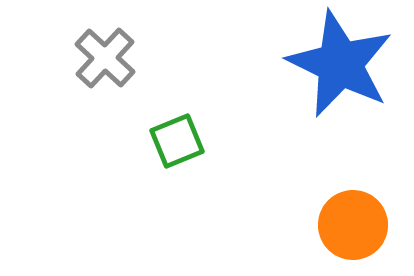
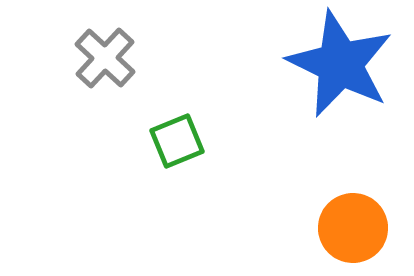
orange circle: moved 3 px down
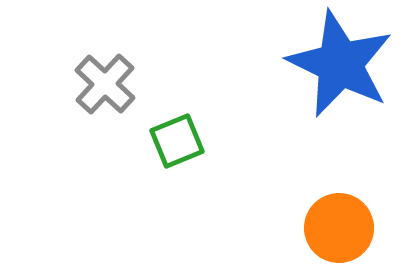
gray cross: moved 26 px down
orange circle: moved 14 px left
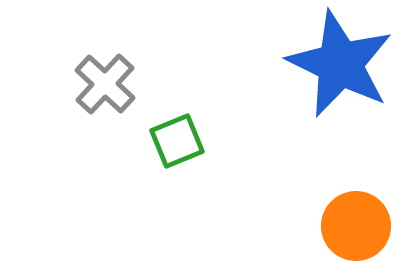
orange circle: moved 17 px right, 2 px up
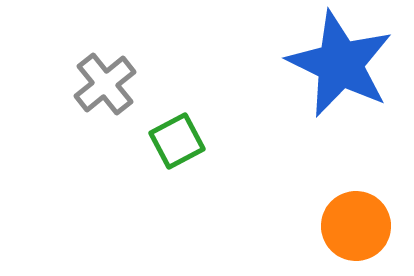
gray cross: rotated 8 degrees clockwise
green square: rotated 6 degrees counterclockwise
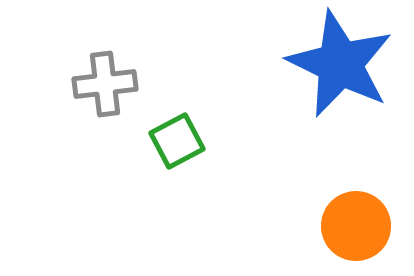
gray cross: rotated 32 degrees clockwise
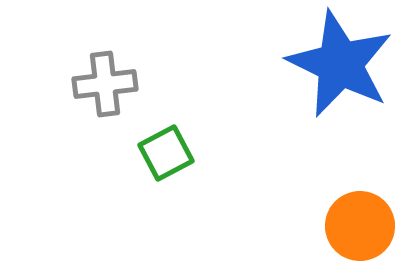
green square: moved 11 px left, 12 px down
orange circle: moved 4 px right
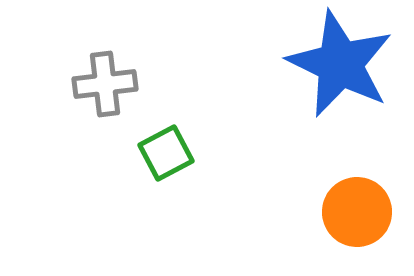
orange circle: moved 3 px left, 14 px up
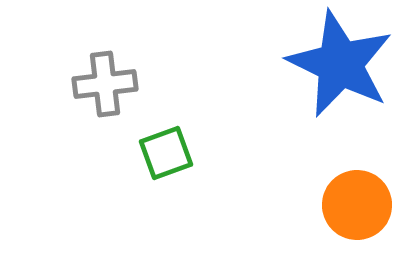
green square: rotated 8 degrees clockwise
orange circle: moved 7 px up
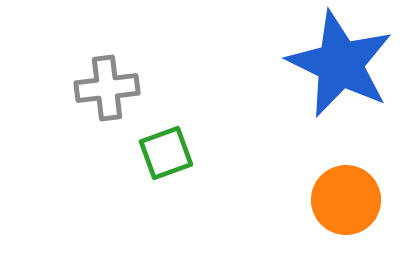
gray cross: moved 2 px right, 4 px down
orange circle: moved 11 px left, 5 px up
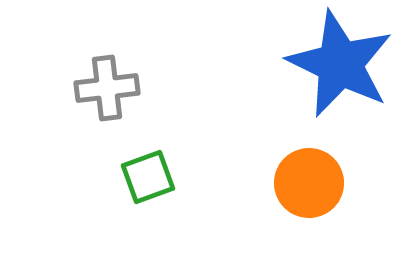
green square: moved 18 px left, 24 px down
orange circle: moved 37 px left, 17 px up
